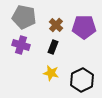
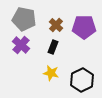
gray pentagon: moved 2 px down
purple cross: rotated 24 degrees clockwise
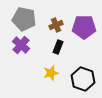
brown cross: rotated 24 degrees clockwise
black rectangle: moved 5 px right
yellow star: rotated 28 degrees counterclockwise
black hexagon: moved 1 px right, 1 px up; rotated 15 degrees counterclockwise
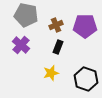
gray pentagon: moved 2 px right, 4 px up
purple pentagon: moved 1 px right, 1 px up
black hexagon: moved 3 px right
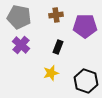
gray pentagon: moved 7 px left, 2 px down
brown cross: moved 10 px up; rotated 16 degrees clockwise
black hexagon: moved 2 px down
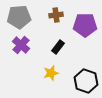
gray pentagon: rotated 15 degrees counterclockwise
purple pentagon: moved 1 px up
black rectangle: rotated 16 degrees clockwise
